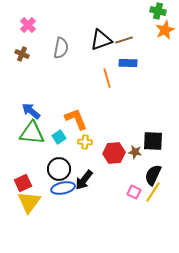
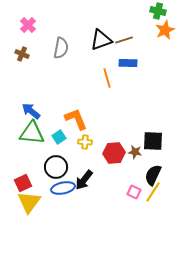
black circle: moved 3 px left, 2 px up
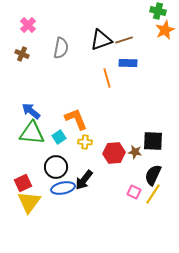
yellow line: moved 2 px down
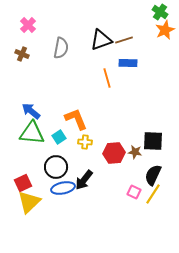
green cross: moved 2 px right, 1 px down; rotated 21 degrees clockwise
yellow triangle: rotated 10 degrees clockwise
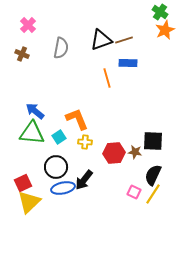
blue arrow: moved 4 px right
orange L-shape: moved 1 px right
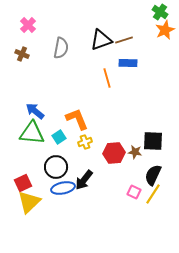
yellow cross: rotated 24 degrees counterclockwise
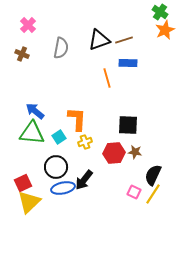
black triangle: moved 2 px left
orange L-shape: rotated 25 degrees clockwise
black square: moved 25 px left, 16 px up
